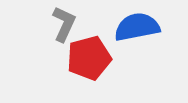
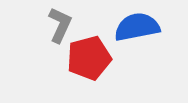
gray L-shape: moved 4 px left, 1 px down
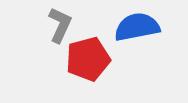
red pentagon: moved 1 px left, 1 px down
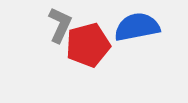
red pentagon: moved 14 px up
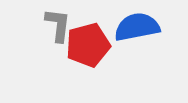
gray L-shape: moved 2 px left; rotated 18 degrees counterclockwise
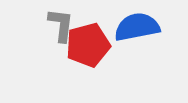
gray L-shape: moved 3 px right
